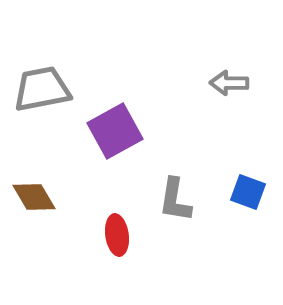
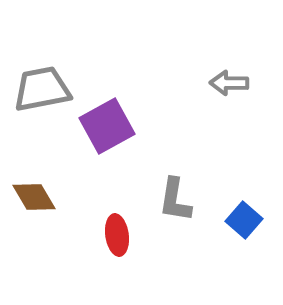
purple square: moved 8 px left, 5 px up
blue square: moved 4 px left, 28 px down; rotated 21 degrees clockwise
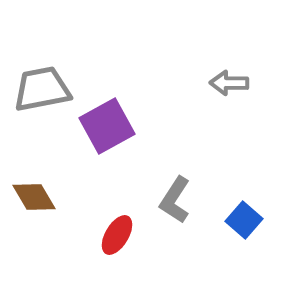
gray L-shape: rotated 24 degrees clockwise
red ellipse: rotated 39 degrees clockwise
